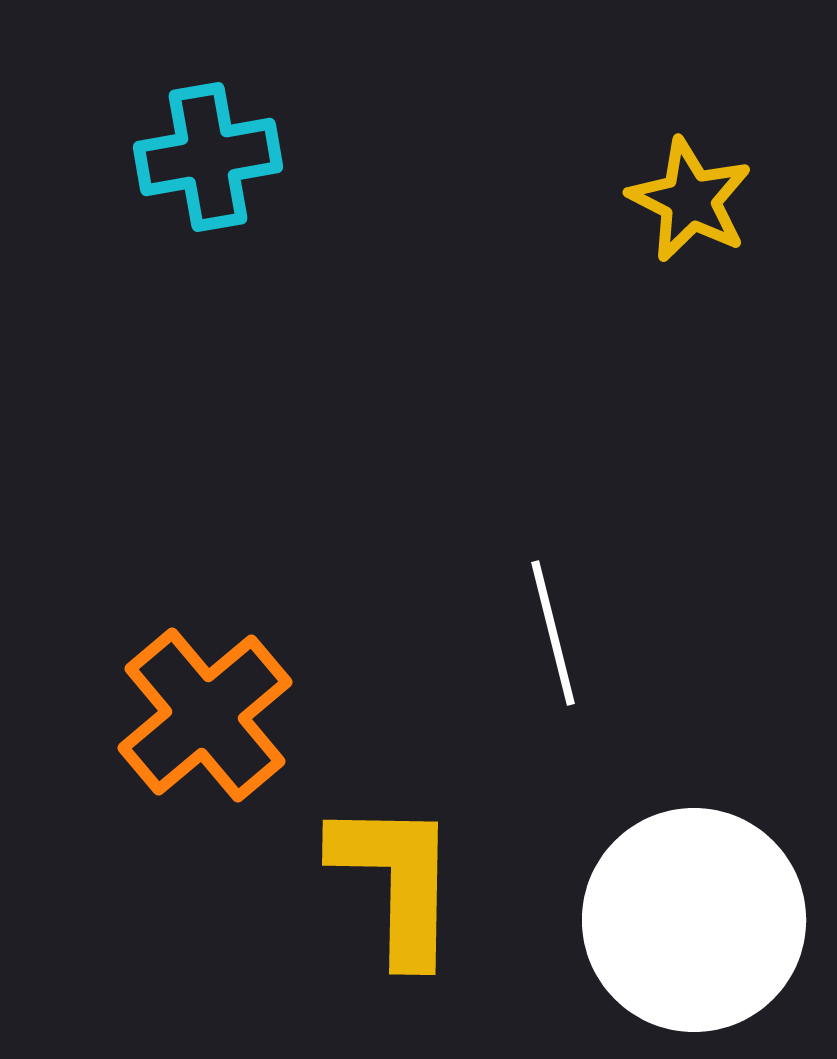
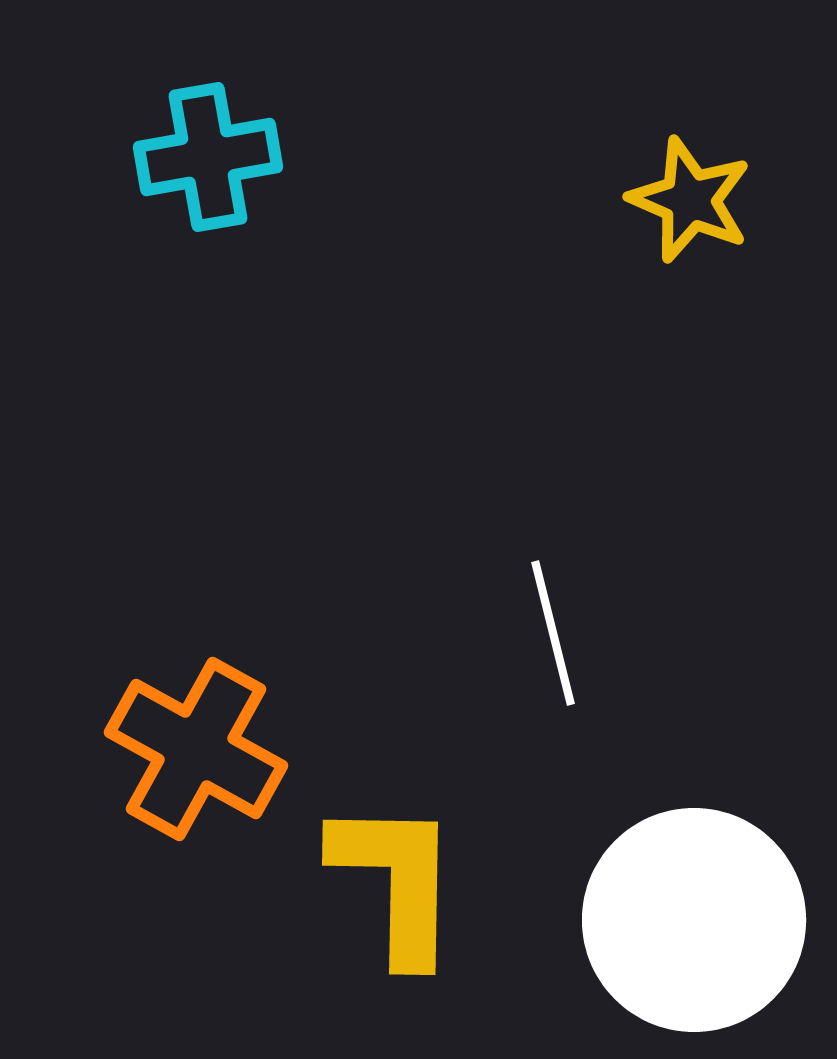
yellow star: rotated 4 degrees counterclockwise
orange cross: moved 9 px left, 34 px down; rotated 21 degrees counterclockwise
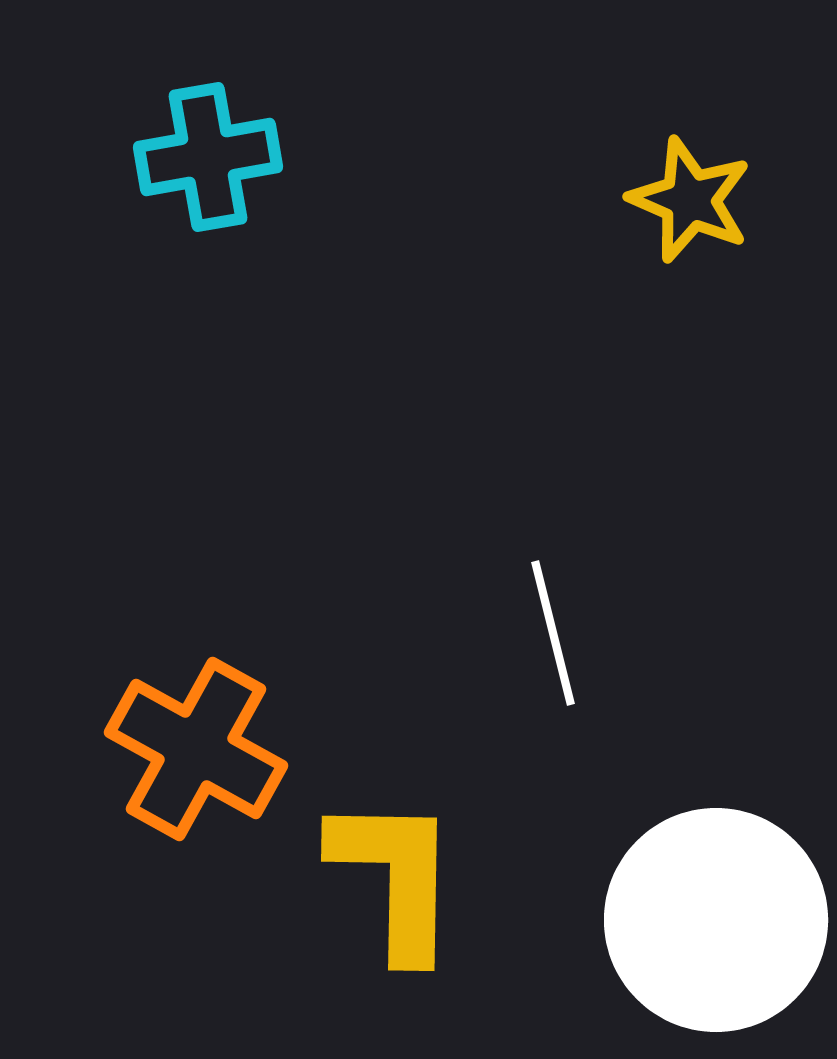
yellow L-shape: moved 1 px left, 4 px up
white circle: moved 22 px right
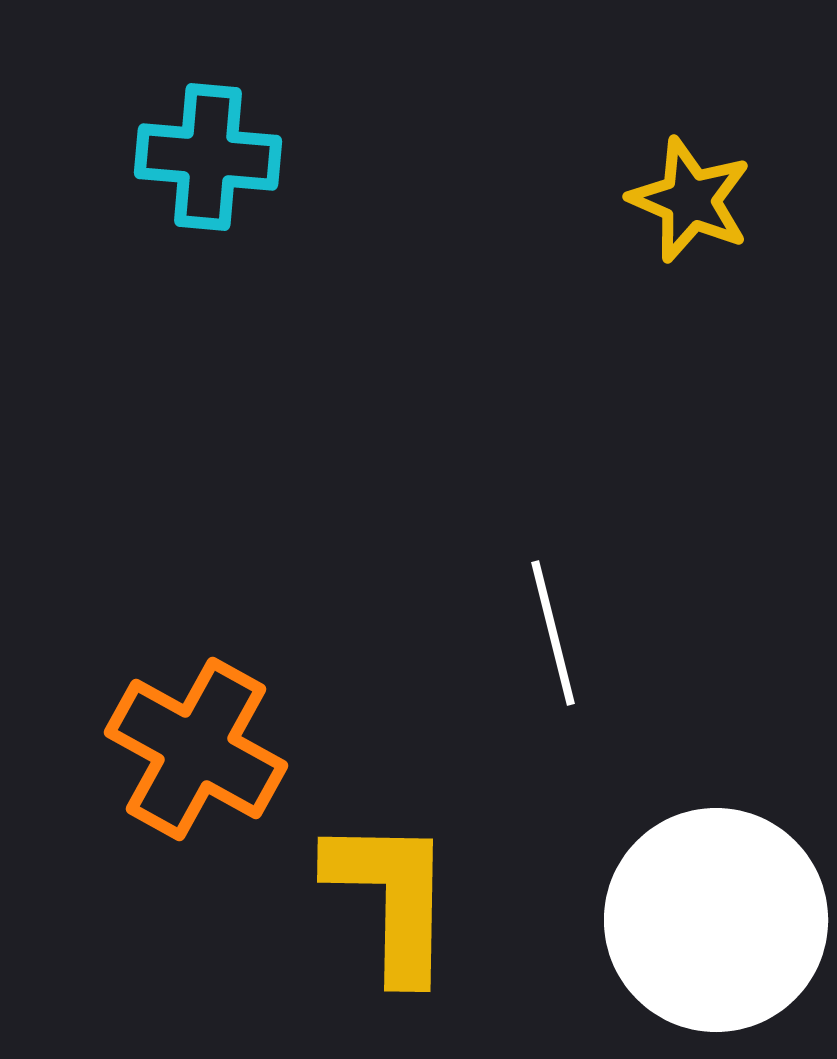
cyan cross: rotated 15 degrees clockwise
yellow L-shape: moved 4 px left, 21 px down
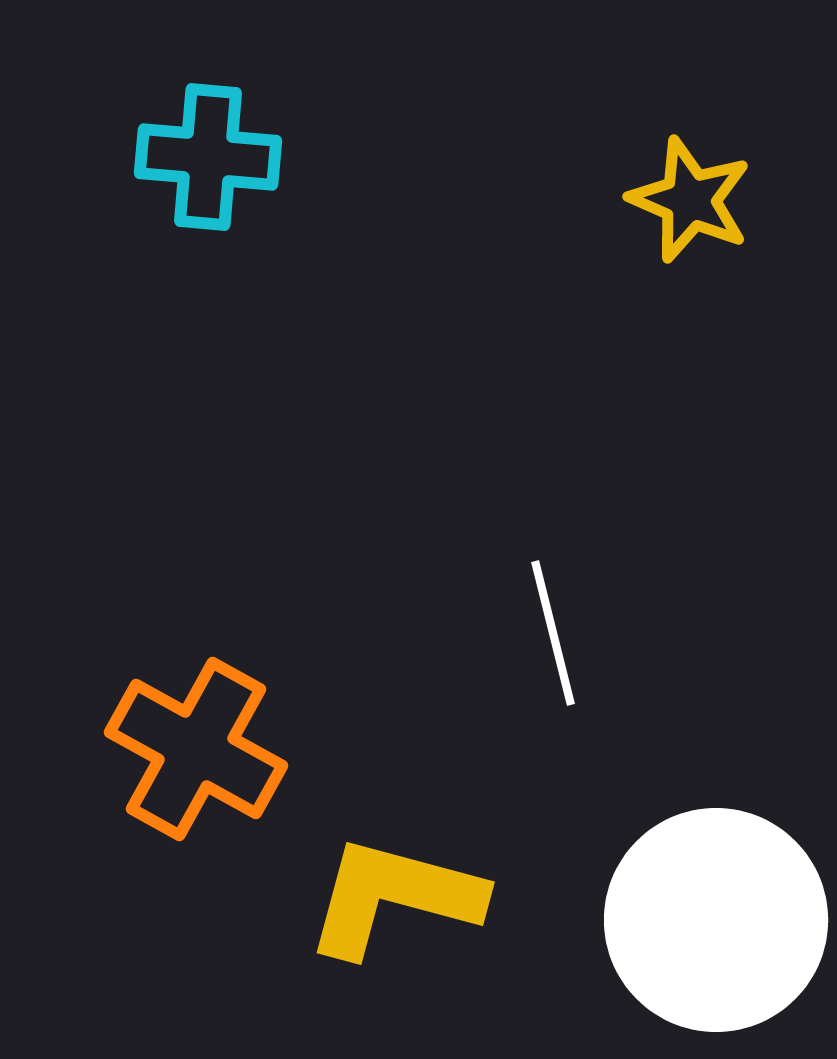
yellow L-shape: moved 3 px right, 1 px up; rotated 76 degrees counterclockwise
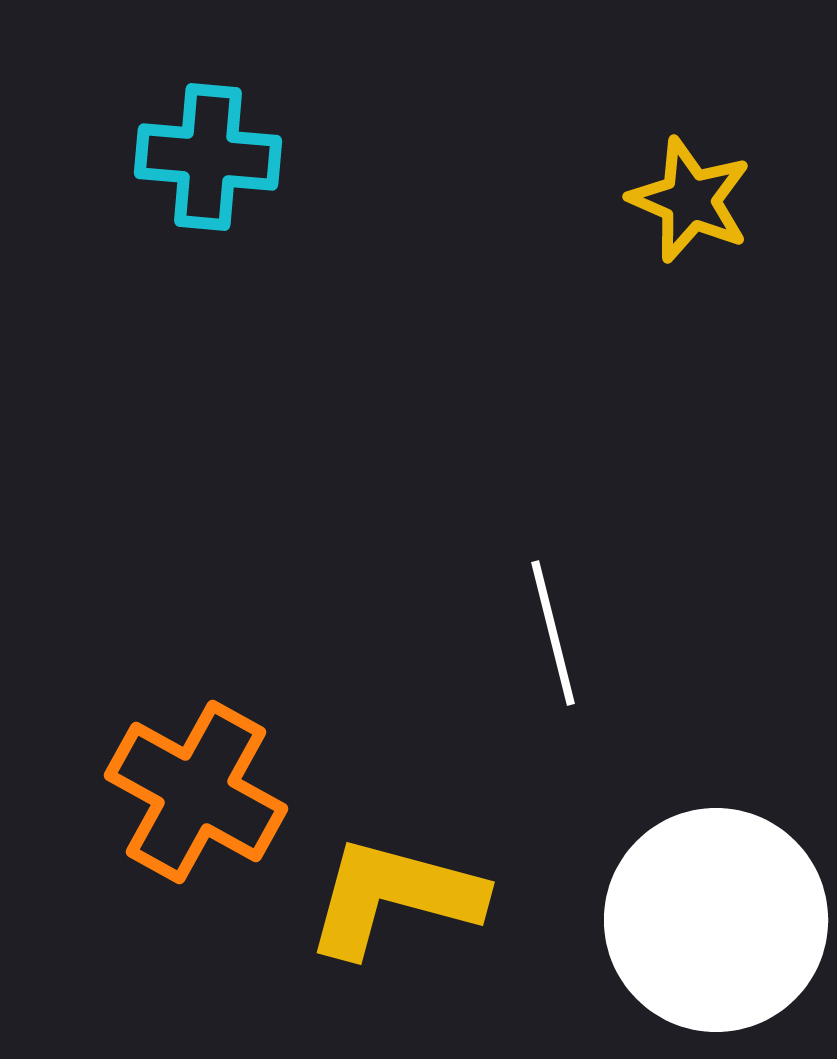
orange cross: moved 43 px down
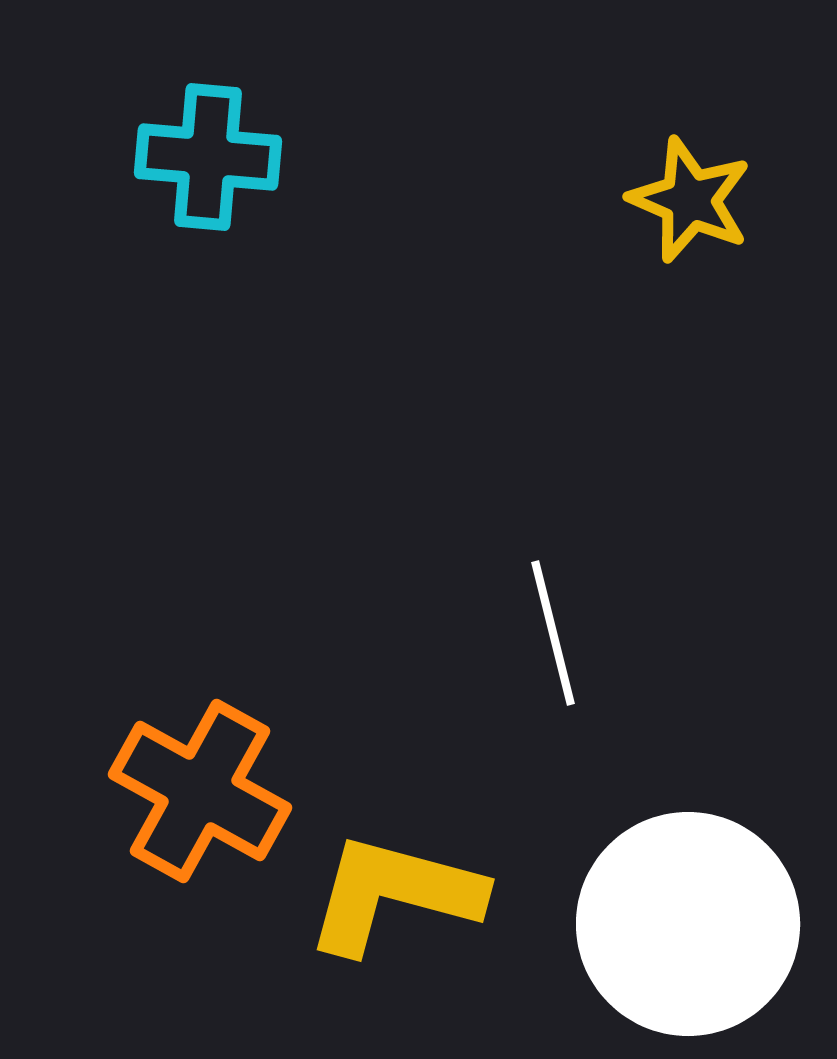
orange cross: moved 4 px right, 1 px up
yellow L-shape: moved 3 px up
white circle: moved 28 px left, 4 px down
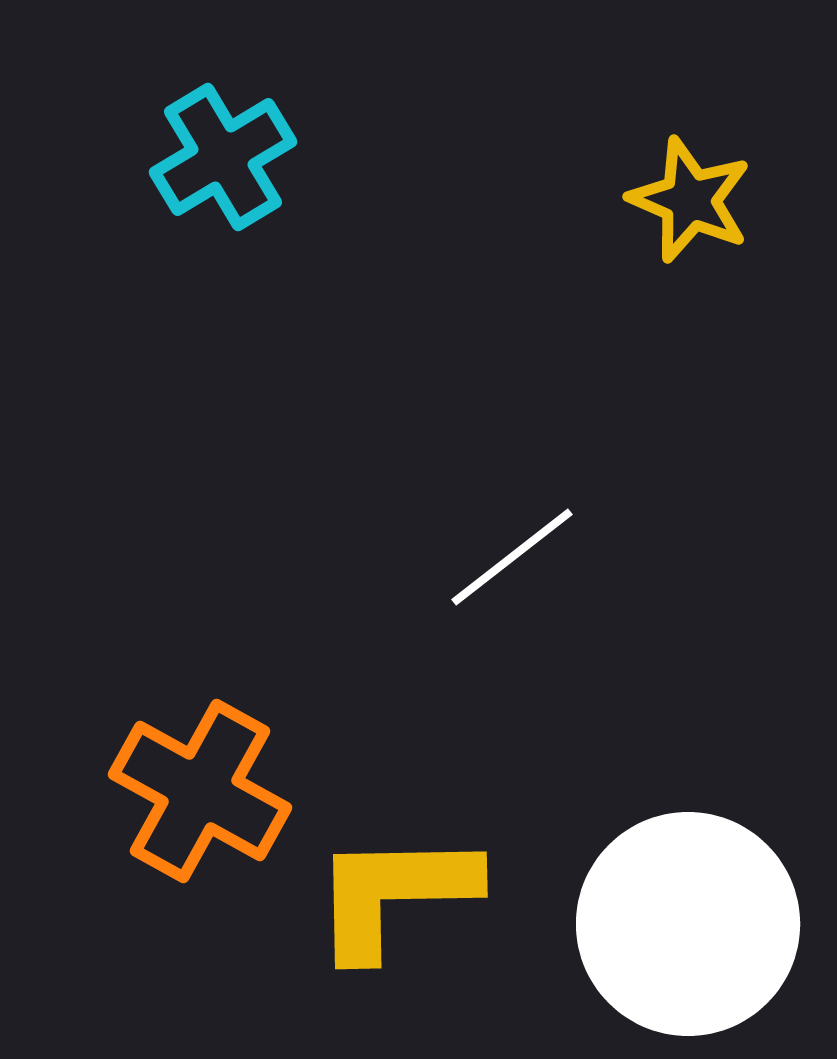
cyan cross: moved 15 px right; rotated 36 degrees counterclockwise
white line: moved 41 px left, 76 px up; rotated 66 degrees clockwise
yellow L-shape: rotated 16 degrees counterclockwise
